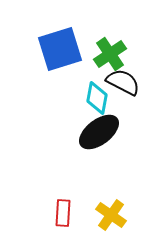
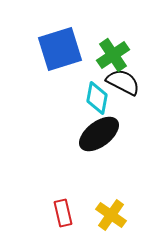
green cross: moved 3 px right, 1 px down
black ellipse: moved 2 px down
red rectangle: rotated 16 degrees counterclockwise
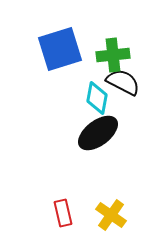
green cross: rotated 28 degrees clockwise
black ellipse: moved 1 px left, 1 px up
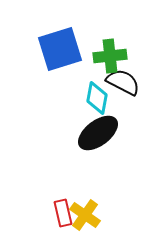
green cross: moved 3 px left, 1 px down
yellow cross: moved 26 px left
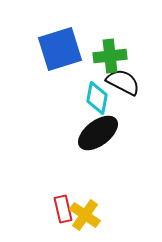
red rectangle: moved 4 px up
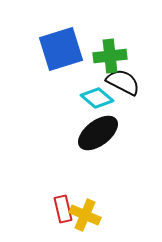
blue square: moved 1 px right
cyan diamond: rotated 60 degrees counterclockwise
yellow cross: rotated 12 degrees counterclockwise
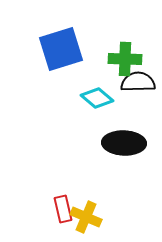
green cross: moved 15 px right, 3 px down; rotated 8 degrees clockwise
black semicircle: moved 15 px right; rotated 28 degrees counterclockwise
black ellipse: moved 26 px right, 10 px down; rotated 39 degrees clockwise
yellow cross: moved 1 px right, 2 px down
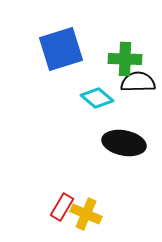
black ellipse: rotated 9 degrees clockwise
red rectangle: moved 1 px left, 2 px up; rotated 44 degrees clockwise
yellow cross: moved 3 px up
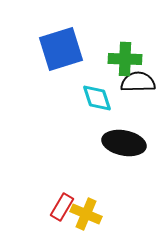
cyan diamond: rotated 32 degrees clockwise
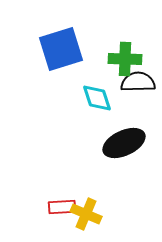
black ellipse: rotated 36 degrees counterclockwise
red rectangle: rotated 56 degrees clockwise
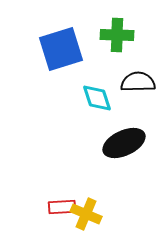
green cross: moved 8 px left, 24 px up
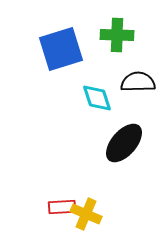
black ellipse: rotated 24 degrees counterclockwise
